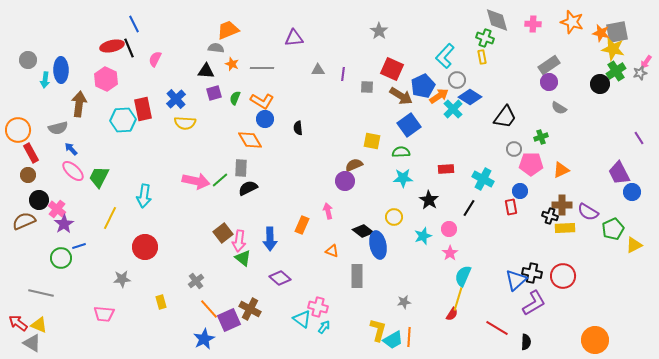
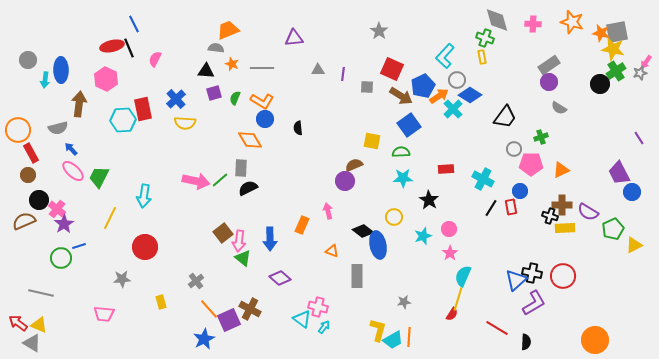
blue diamond at (470, 97): moved 2 px up
black line at (469, 208): moved 22 px right
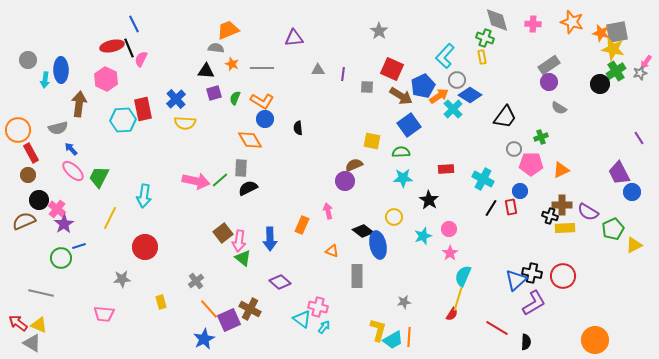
pink semicircle at (155, 59): moved 14 px left
purple diamond at (280, 278): moved 4 px down
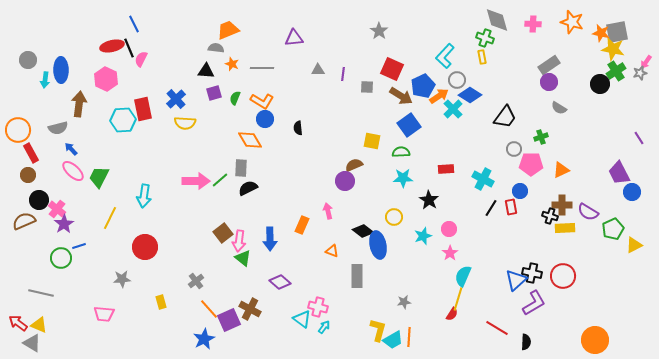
pink arrow at (196, 181): rotated 12 degrees counterclockwise
